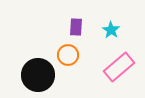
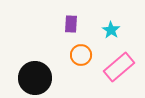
purple rectangle: moved 5 px left, 3 px up
orange circle: moved 13 px right
black circle: moved 3 px left, 3 px down
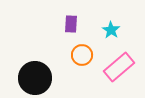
orange circle: moved 1 px right
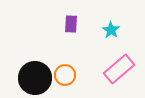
orange circle: moved 17 px left, 20 px down
pink rectangle: moved 2 px down
